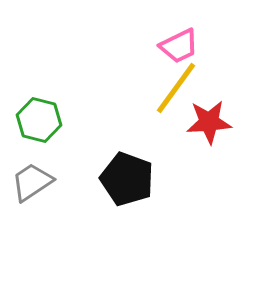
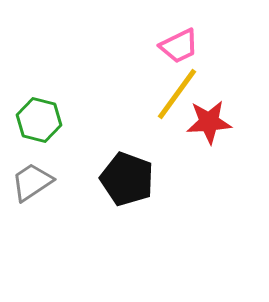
yellow line: moved 1 px right, 6 px down
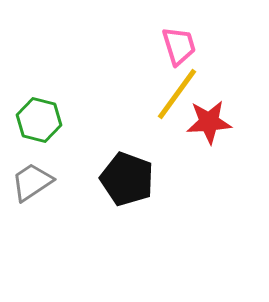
pink trapezoid: rotated 81 degrees counterclockwise
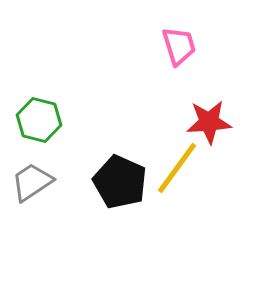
yellow line: moved 74 px down
black pentagon: moved 7 px left, 3 px down; rotated 4 degrees clockwise
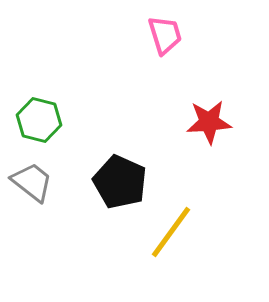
pink trapezoid: moved 14 px left, 11 px up
yellow line: moved 6 px left, 64 px down
gray trapezoid: rotated 72 degrees clockwise
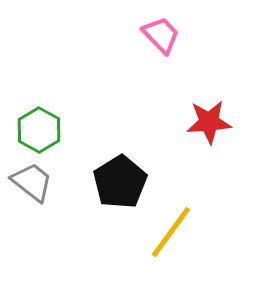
pink trapezoid: moved 4 px left; rotated 27 degrees counterclockwise
green hexagon: moved 10 px down; rotated 15 degrees clockwise
black pentagon: rotated 16 degrees clockwise
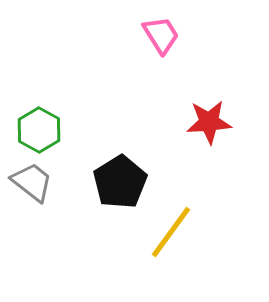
pink trapezoid: rotated 12 degrees clockwise
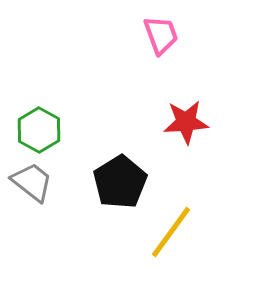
pink trapezoid: rotated 12 degrees clockwise
red star: moved 23 px left
